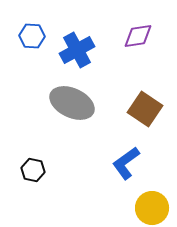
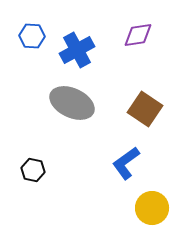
purple diamond: moved 1 px up
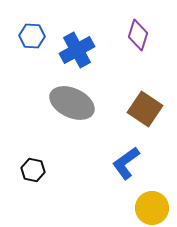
purple diamond: rotated 64 degrees counterclockwise
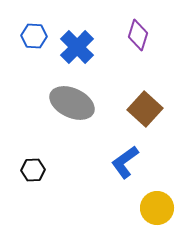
blue hexagon: moved 2 px right
blue cross: moved 3 px up; rotated 16 degrees counterclockwise
brown square: rotated 8 degrees clockwise
blue L-shape: moved 1 px left, 1 px up
black hexagon: rotated 15 degrees counterclockwise
yellow circle: moved 5 px right
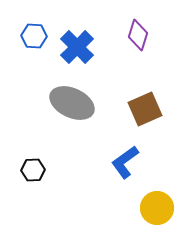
brown square: rotated 24 degrees clockwise
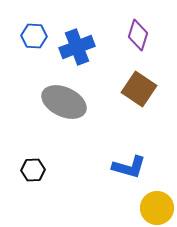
blue cross: rotated 24 degrees clockwise
gray ellipse: moved 8 px left, 1 px up
brown square: moved 6 px left, 20 px up; rotated 32 degrees counterclockwise
blue L-shape: moved 4 px right, 5 px down; rotated 128 degrees counterclockwise
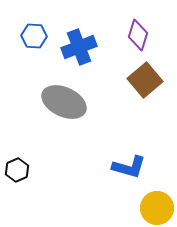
blue cross: moved 2 px right
brown square: moved 6 px right, 9 px up; rotated 16 degrees clockwise
black hexagon: moved 16 px left; rotated 20 degrees counterclockwise
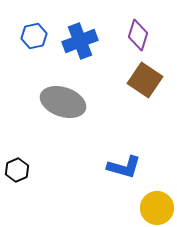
blue hexagon: rotated 15 degrees counterclockwise
blue cross: moved 1 px right, 6 px up
brown square: rotated 16 degrees counterclockwise
gray ellipse: moved 1 px left; rotated 6 degrees counterclockwise
blue L-shape: moved 5 px left
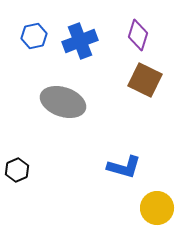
brown square: rotated 8 degrees counterclockwise
